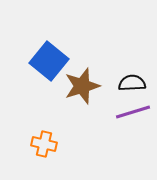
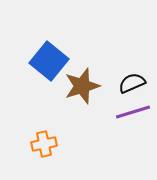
black semicircle: rotated 20 degrees counterclockwise
orange cross: rotated 25 degrees counterclockwise
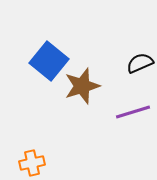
black semicircle: moved 8 px right, 20 px up
orange cross: moved 12 px left, 19 px down
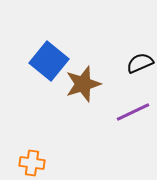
brown star: moved 1 px right, 2 px up
purple line: rotated 8 degrees counterclockwise
orange cross: rotated 20 degrees clockwise
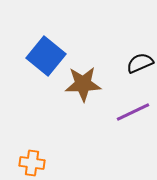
blue square: moved 3 px left, 5 px up
brown star: rotated 15 degrees clockwise
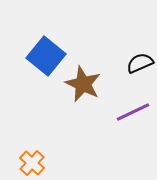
brown star: rotated 27 degrees clockwise
orange cross: rotated 35 degrees clockwise
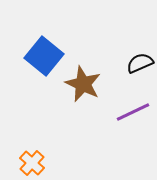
blue square: moved 2 px left
